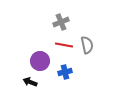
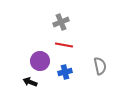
gray semicircle: moved 13 px right, 21 px down
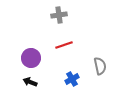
gray cross: moved 2 px left, 7 px up; rotated 14 degrees clockwise
red line: rotated 30 degrees counterclockwise
purple circle: moved 9 px left, 3 px up
blue cross: moved 7 px right, 7 px down; rotated 16 degrees counterclockwise
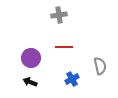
red line: moved 2 px down; rotated 18 degrees clockwise
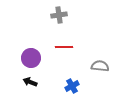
gray semicircle: rotated 72 degrees counterclockwise
blue cross: moved 7 px down
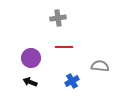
gray cross: moved 1 px left, 3 px down
blue cross: moved 5 px up
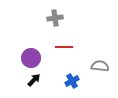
gray cross: moved 3 px left
black arrow: moved 4 px right, 2 px up; rotated 112 degrees clockwise
